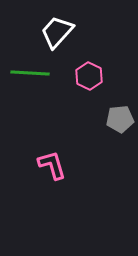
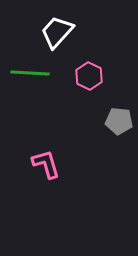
gray pentagon: moved 1 px left, 2 px down; rotated 12 degrees clockwise
pink L-shape: moved 6 px left, 1 px up
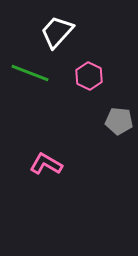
green line: rotated 18 degrees clockwise
pink L-shape: rotated 44 degrees counterclockwise
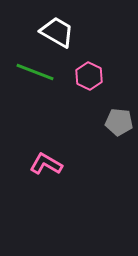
white trapezoid: rotated 78 degrees clockwise
green line: moved 5 px right, 1 px up
gray pentagon: moved 1 px down
